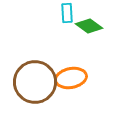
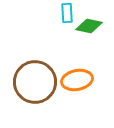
green diamond: rotated 24 degrees counterclockwise
orange ellipse: moved 6 px right, 2 px down
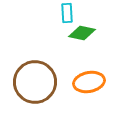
green diamond: moved 7 px left, 7 px down
orange ellipse: moved 12 px right, 2 px down
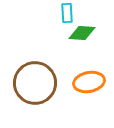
green diamond: rotated 8 degrees counterclockwise
brown circle: moved 1 px down
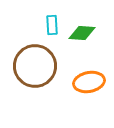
cyan rectangle: moved 15 px left, 12 px down
brown circle: moved 17 px up
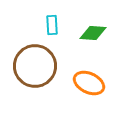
green diamond: moved 11 px right
orange ellipse: moved 1 px down; rotated 36 degrees clockwise
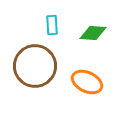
orange ellipse: moved 2 px left, 1 px up
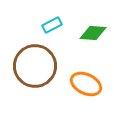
cyan rectangle: rotated 66 degrees clockwise
orange ellipse: moved 1 px left, 2 px down
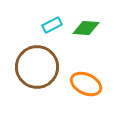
green diamond: moved 7 px left, 5 px up
brown circle: moved 2 px right, 1 px down
